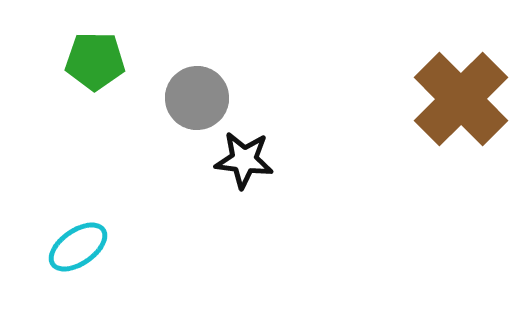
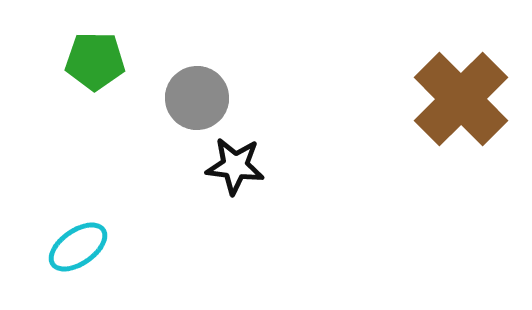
black star: moved 9 px left, 6 px down
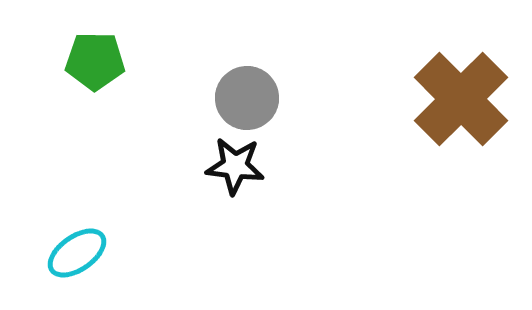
gray circle: moved 50 px right
cyan ellipse: moved 1 px left, 6 px down
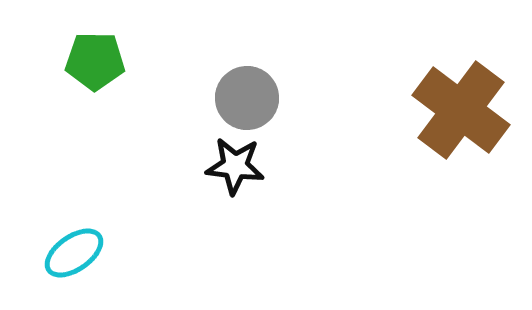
brown cross: moved 11 px down; rotated 8 degrees counterclockwise
cyan ellipse: moved 3 px left
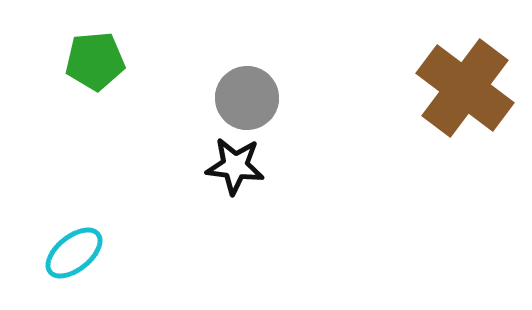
green pentagon: rotated 6 degrees counterclockwise
brown cross: moved 4 px right, 22 px up
cyan ellipse: rotated 4 degrees counterclockwise
